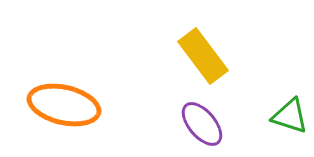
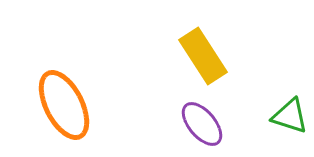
yellow rectangle: rotated 4 degrees clockwise
orange ellipse: rotated 50 degrees clockwise
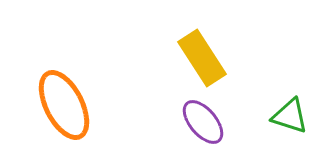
yellow rectangle: moved 1 px left, 2 px down
purple ellipse: moved 1 px right, 2 px up
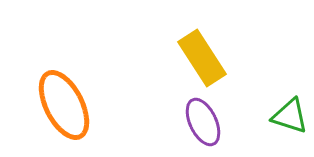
purple ellipse: rotated 15 degrees clockwise
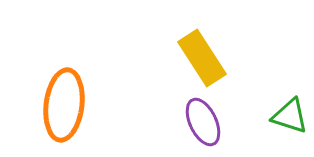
orange ellipse: rotated 34 degrees clockwise
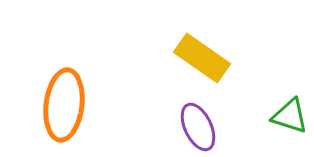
yellow rectangle: rotated 22 degrees counterclockwise
purple ellipse: moved 5 px left, 5 px down
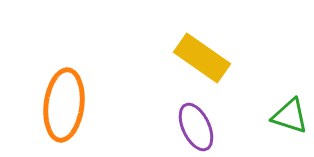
purple ellipse: moved 2 px left
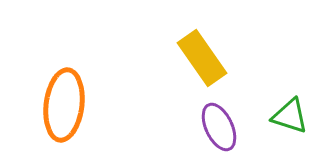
yellow rectangle: rotated 20 degrees clockwise
purple ellipse: moved 23 px right
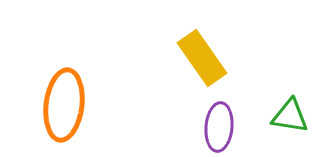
green triangle: rotated 9 degrees counterclockwise
purple ellipse: rotated 30 degrees clockwise
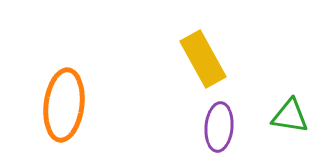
yellow rectangle: moved 1 px right, 1 px down; rotated 6 degrees clockwise
